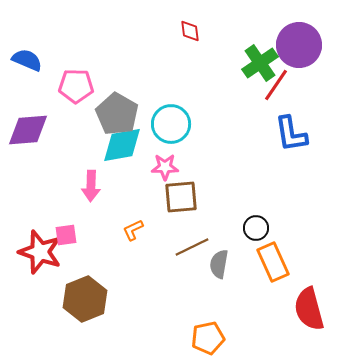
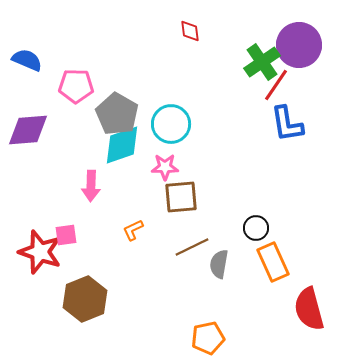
green cross: moved 2 px right, 1 px up
blue L-shape: moved 4 px left, 10 px up
cyan diamond: rotated 9 degrees counterclockwise
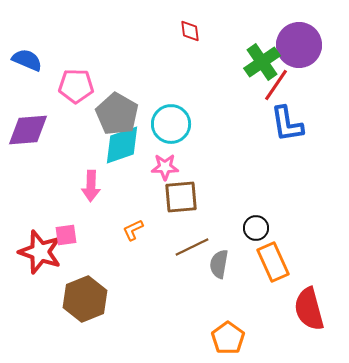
orange pentagon: moved 20 px right; rotated 24 degrees counterclockwise
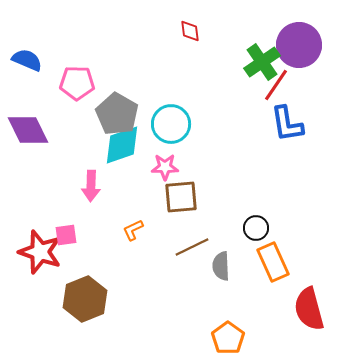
pink pentagon: moved 1 px right, 3 px up
purple diamond: rotated 69 degrees clockwise
gray semicircle: moved 2 px right, 2 px down; rotated 12 degrees counterclockwise
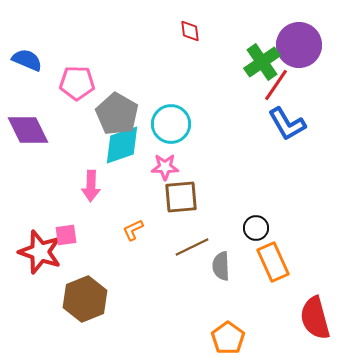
blue L-shape: rotated 21 degrees counterclockwise
red semicircle: moved 6 px right, 9 px down
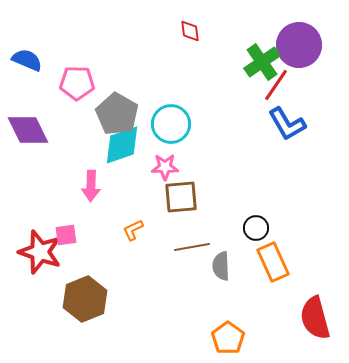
brown line: rotated 16 degrees clockwise
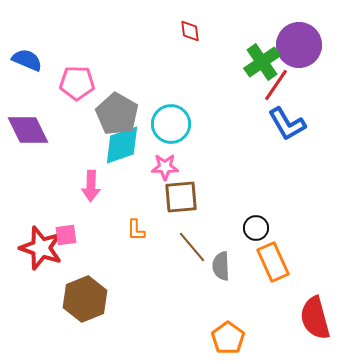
orange L-shape: moved 3 px right; rotated 65 degrees counterclockwise
brown line: rotated 60 degrees clockwise
red star: moved 1 px right, 4 px up
